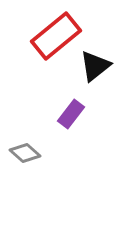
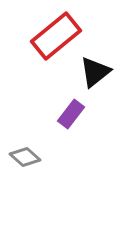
black triangle: moved 6 px down
gray diamond: moved 4 px down
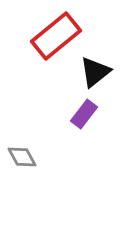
purple rectangle: moved 13 px right
gray diamond: moved 3 px left; rotated 20 degrees clockwise
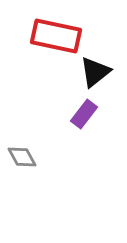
red rectangle: rotated 51 degrees clockwise
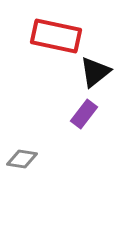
gray diamond: moved 2 px down; rotated 52 degrees counterclockwise
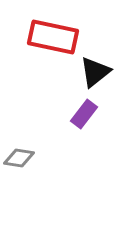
red rectangle: moved 3 px left, 1 px down
gray diamond: moved 3 px left, 1 px up
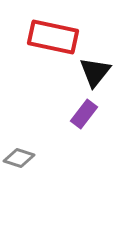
black triangle: rotated 12 degrees counterclockwise
gray diamond: rotated 8 degrees clockwise
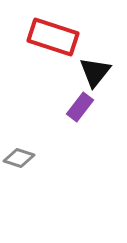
red rectangle: rotated 6 degrees clockwise
purple rectangle: moved 4 px left, 7 px up
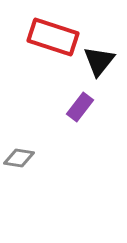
black triangle: moved 4 px right, 11 px up
gray diamond: rotated 8 degrees counterclockwise
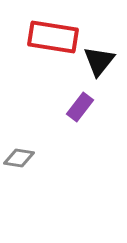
red rectangle: rotated 9 degrees counterclockwise
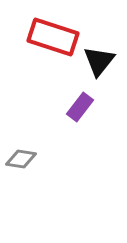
red rectangle: rotated 9 degrees clockwise
gray diamond: moved 2 px right, 1 px down
